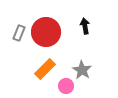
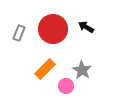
black arrow: moved 1 px right, 1 px down; rotated 49 degrees counterclockwise
red circle: moved 7 px right, 3 px up
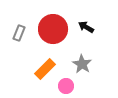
gray star: moved 6 px up
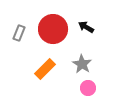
pink circle: moved 22 px right, 2 px down
